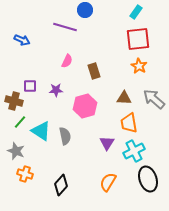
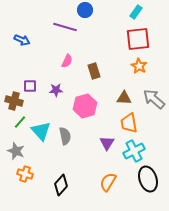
cyan triangle: rotated 15 degrees clockwise
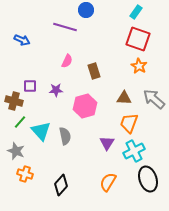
blue circle: moved 1 px right
red square: rotated 25 degrees clockwise
orange trapezoid: rotated 30 degrees clockwise
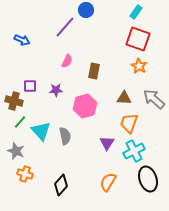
purple line: rotated 65 degrees counterclockwise
brown rectangle: rotated 28 degrees clockwise
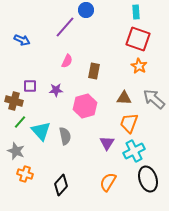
cyan rectangle: rotated 40 degrees counterclockwise
